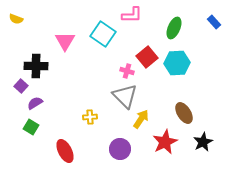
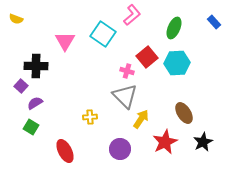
pink L-shape: rotated 40 degrees counterclockwise
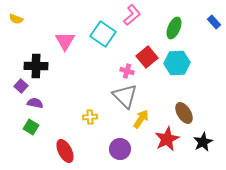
purple semicircle: rotated 42 degrees clockwise
red star: moved 2 px right, 3 px up
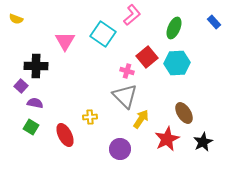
red ellipse: moved 16 px up
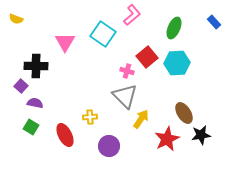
pink triangle: moved 1 px down
black star: moved 2 px left, 7 px up; rotated 18 degrees clockwise
purple circle: moved 11 px left, 3 px up
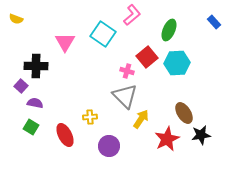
green ellipse: moved 5 px left, 2 px down
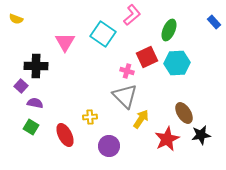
red square: rotated 15 degrees clockwise
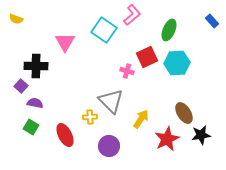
blue rectangle: moved 2 px left, 1 px up
cyan square: moved 1 px right, 4 px up
gray triangle: moved 14 px left, 5 px down
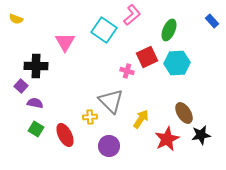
green square: moved 5 px right, 2 px down
